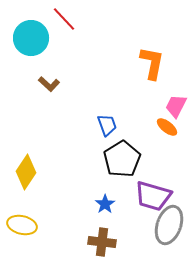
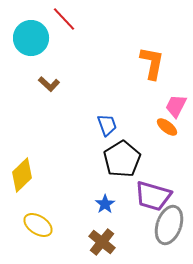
yellow diamond: moved 4 px left, 3 px down; rotated 12 degrees clockwise
yellow ellipse: moved 16 px right; rotated 20 degrees clockwise
brown cross: rotated 32 degrees clockwise
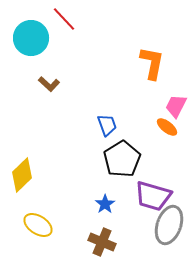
brown cross: rotated 16 degrees counterclockwise
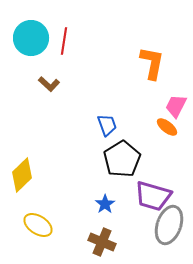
red line: moved 22 px down; rotated 52 degrees clockwise
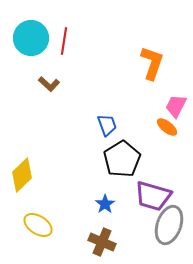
orange L-shape: rotated 8 degrees clockwise
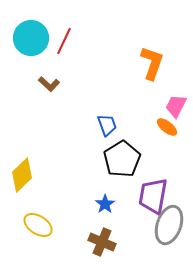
red line: rotated 16 degrees clockwise
purple trapezoid: rotated 84 degrees clockwise
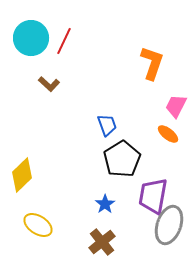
orange ellipse: moved 1 px right, 7 px down
brown cross: rotated 28 degrees clockwise
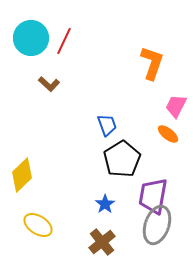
gray ellipse: moved 12 px left
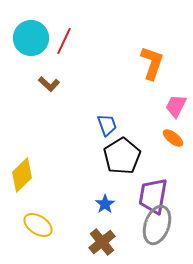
orange ellipse: moved 5 px right, 4 px down
black pentagon: moved 3 px up
